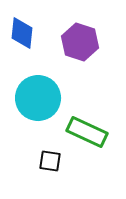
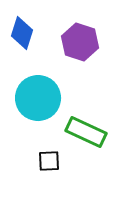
blue diamond: rotated 12 degrees clockwise
green rectangle: moved 1 px left
black square: moved 1 px left; rotated 10 degrees counterclockwise
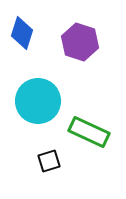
cyan circle: moved 3 px down
green rectangle: moved 3 px right
black square: rotated 15 degrees counterclockwise
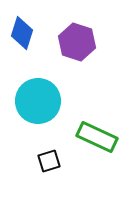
purple hexagon: moved 3 px left
green rectangle: moved 8 px right, 5 px down
